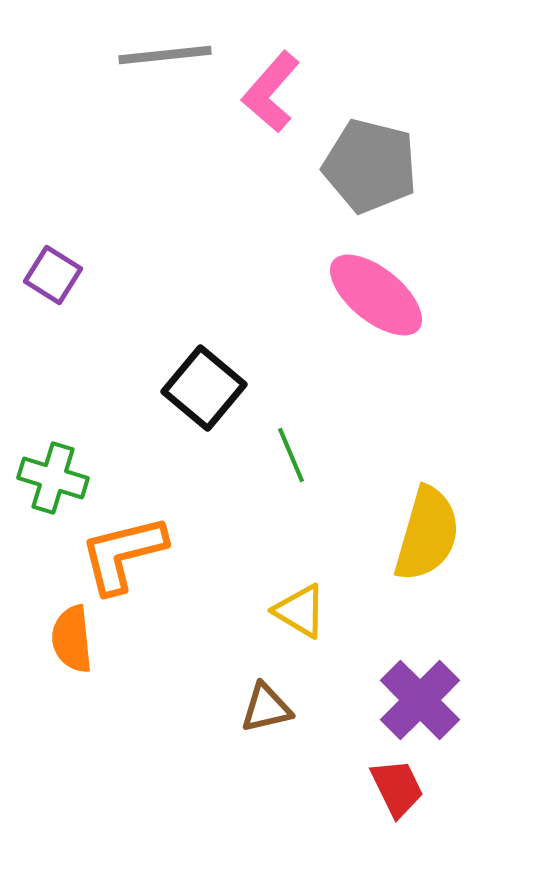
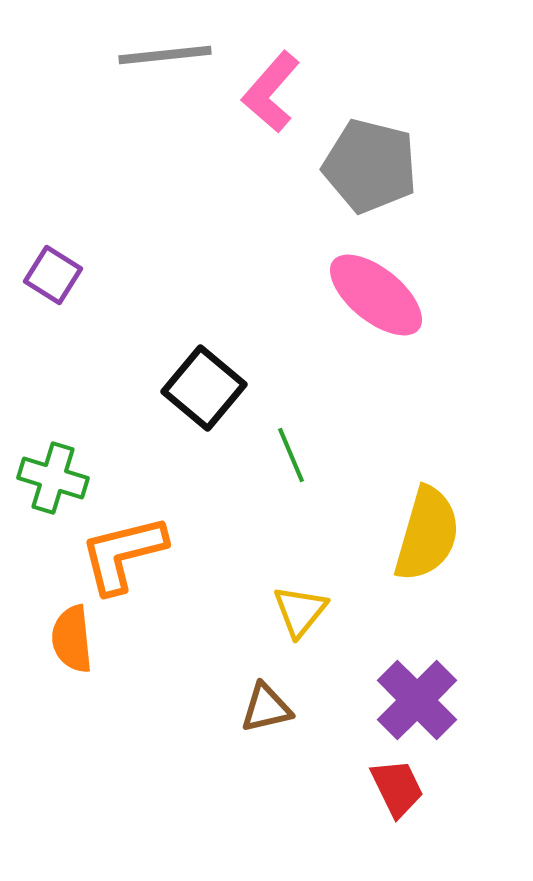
yellow triangle: rotated 38 degrees clockwise
purple cross: moved 3 px left
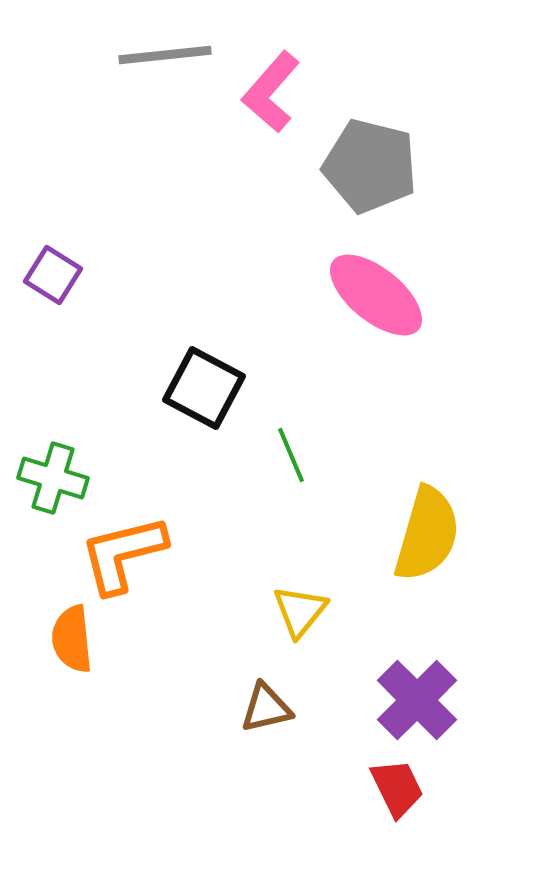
black square: rotated 12 degrees counterclockwise
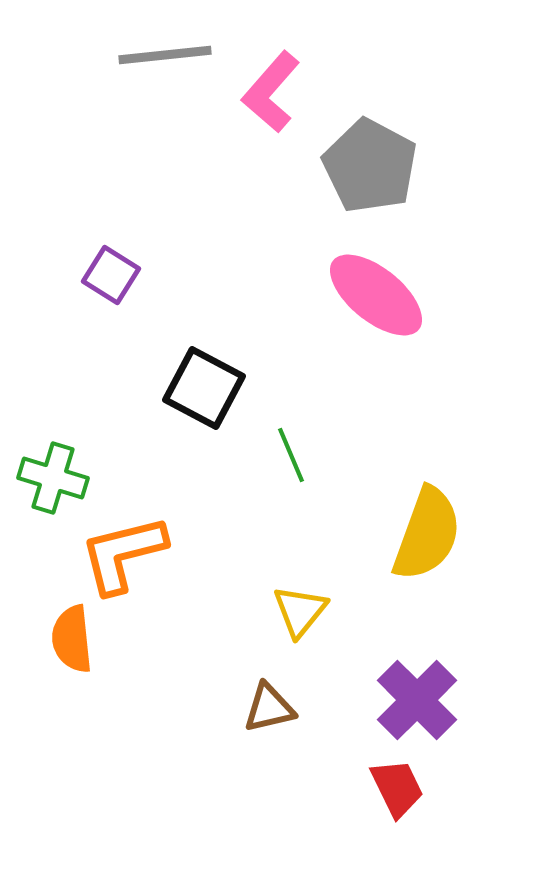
gray pentagon: rotated 14 degrees clockwise
purple square: moved 58 px right
yellow semicircle: rotated 4 degrees clockwise
brown triangle: moved 3 px right
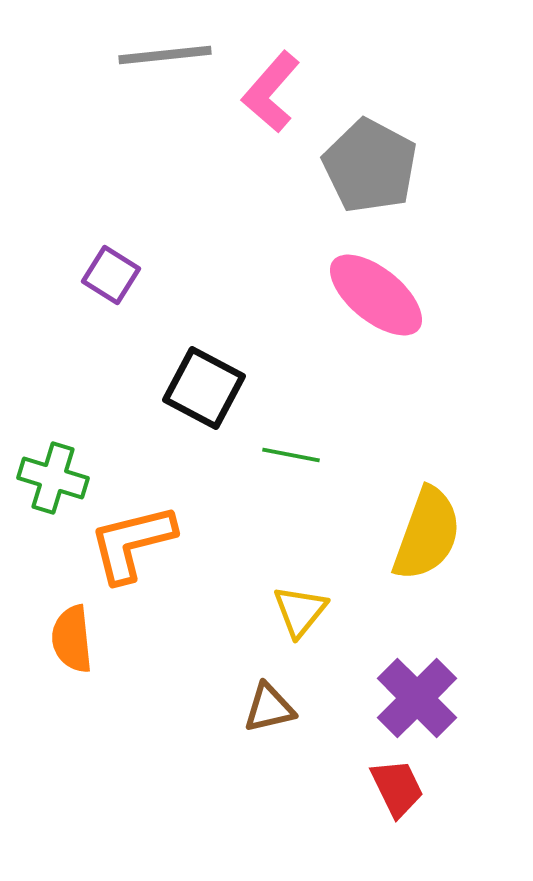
green line: rotated 56 degrees counterclockwise
orange L-shape: moved 9 px right, 11 px up
purple cross: moved 2 px up
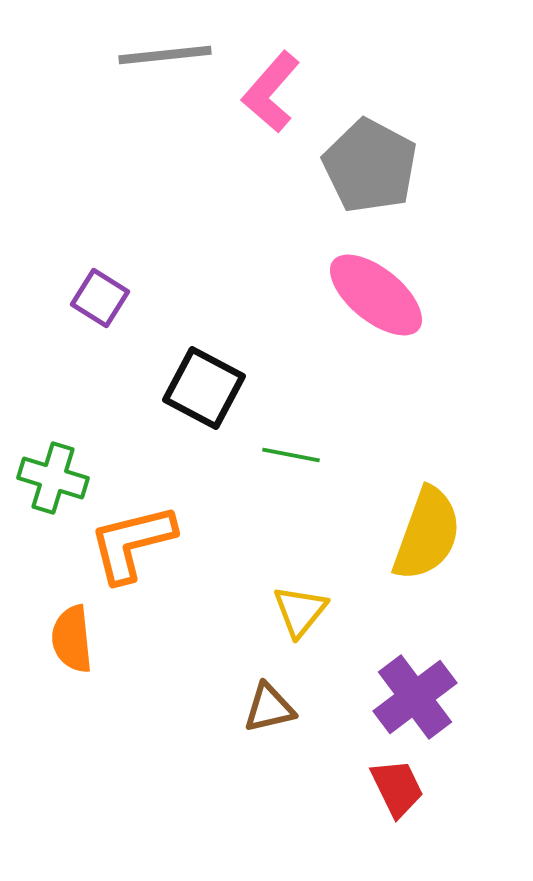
purple square: moved 11 px left, 23 px down
purple cross: moved 2 px left, 1 px up; rotated 8 degrees clockwise
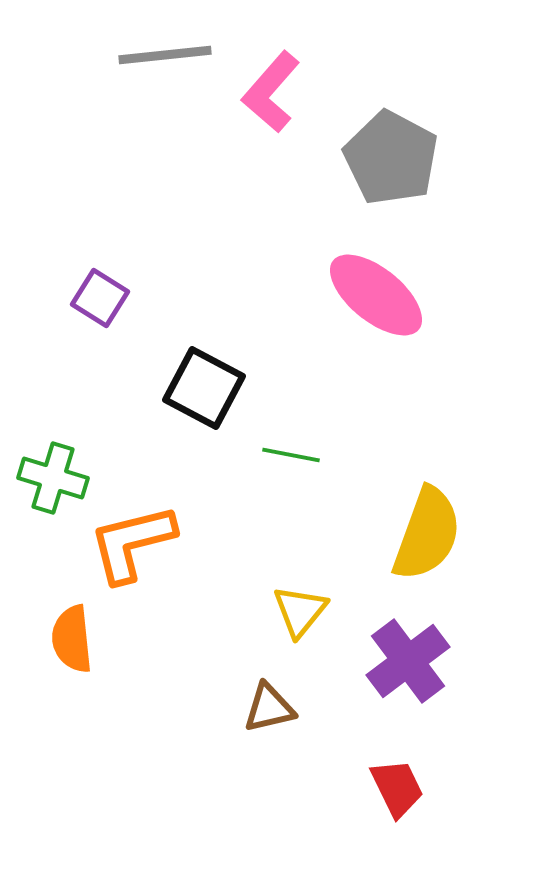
gray pentagon: moved 21 px right, 8 px up
purple cross: moved 7 px left, 36 px up
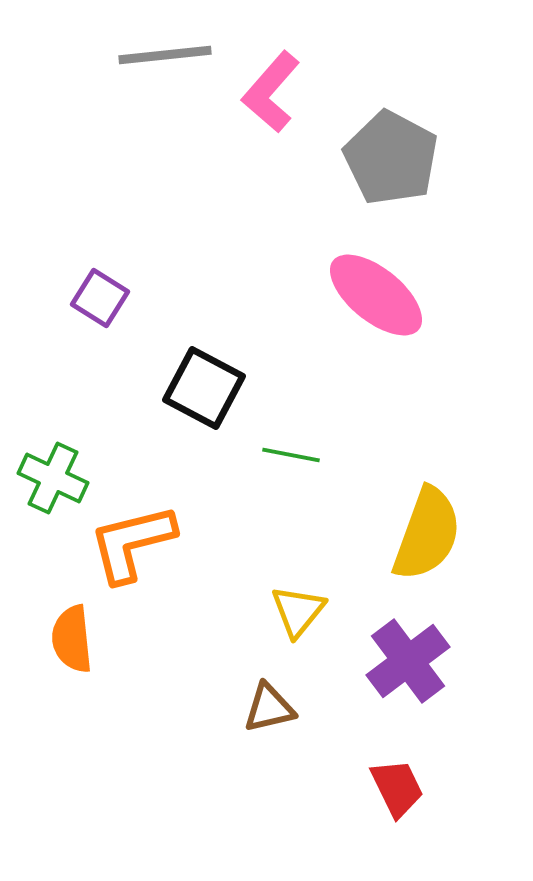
green cross: rotated 8 degrees clockwise
yellow triangle: moved 2 px left
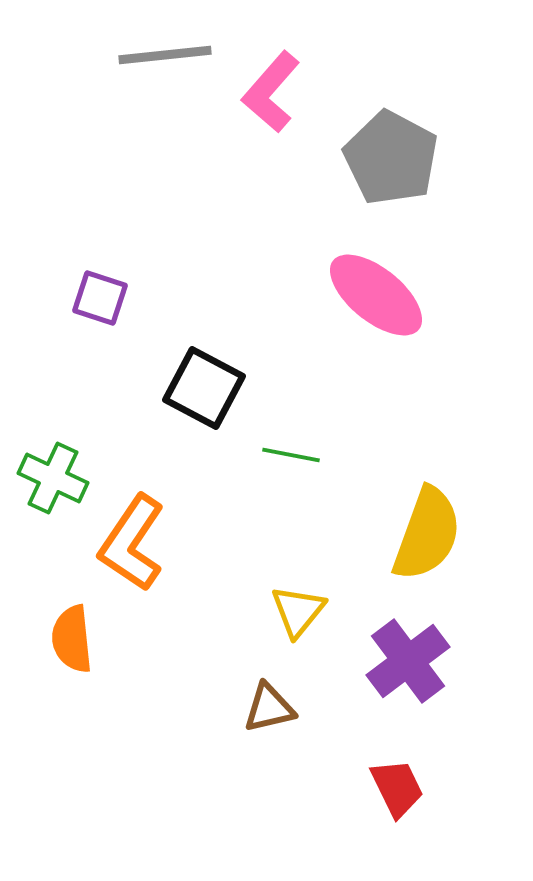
purple square: rotated 14 degrees counterclockwise
orange L-shape: rotated 42 degrees counterclockwise
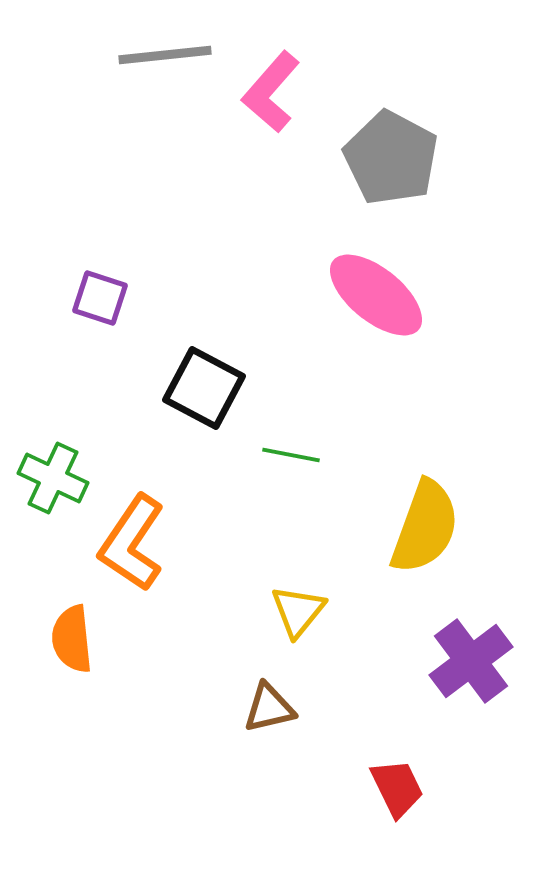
yellow semicircle: moved 2 px left, 7 px up
purple cross: moved 63 px right
